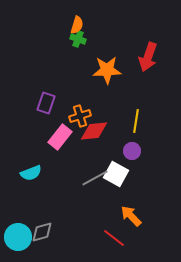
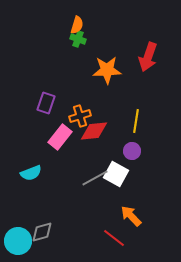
cyan circle: moved 4 px down
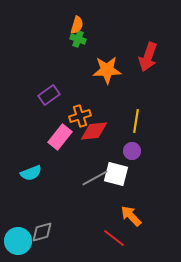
purple rectangle: moved 3 px right, 8 px up; rotated 35 degrees clockwise
white square: rotated 15 degrees counterclockwise
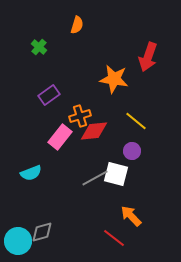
green cross: moved 39 px left, 8 px down; rotated 21 degrees clockwise
orange star: moved 7 px right, 9 px down; rotated 12 degrees clockwise
yellow line: rotated 60 degrees counterclockwise
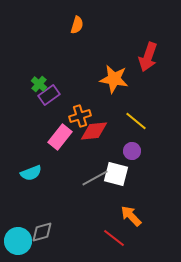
green cross: moved 37 px down
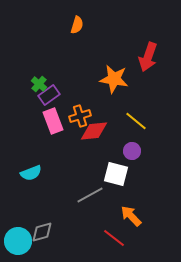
pink rectangle: moved 7 px left, 16 px up; rotated 60 degrees counterclockwise
gray line: moved 5 px left, 17 px down
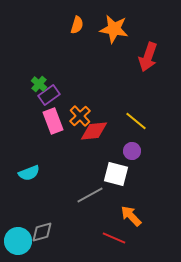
orange star: moved 50 px up
orange cross: rotated 25 degrees counterclockwise
cyan semicircle: moved 2 px left
red line: rotated 15 degrees counterclockwise
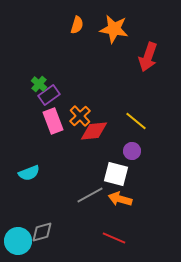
orange arrow: moved 11 px left, 17 px up; rotated 30 degrees counterclockwise
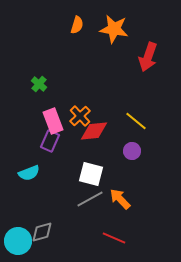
purple rectangle: moved 1 px right, 46 px down; rotated 30 degrees counterclockwise
white square: moved 25 px left
gray line: moved 4 px down
orange arrow: rotated 30 degrees clockwise
